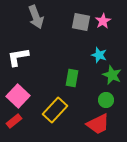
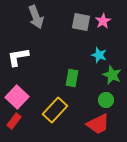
pink square: moved 1 px left, 1 px down
red rectangle: rotated 14 degrees counterclockwise
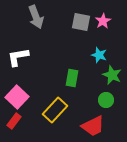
red trapezoid: moved 5 px left, 2 px down
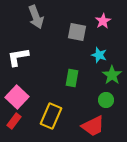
gray square: moved 4 px left, 10 px down
green star: rotated 12 degrees clockwise
yellow rectangle: moved 4 px left, 6 px down; rotated 20 degrees counterclockwise
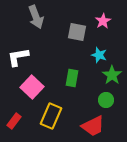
pink square: moved 15 px right, 10 px up
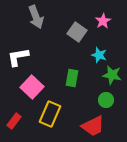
gray square: rotated 24 degrees clockwise
green star: rotated 24 degrees counterclockwise
yellow rectangle: moved 1 px left, 2 px up
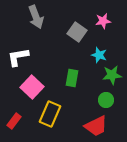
pink star: rotated 21 degrees clockwise
green star: rotated 18 degrees counterclockwise
red trapezoid: moved 3 px right
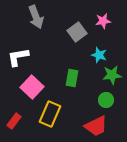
gray square: rotated 18 degrees clockwise
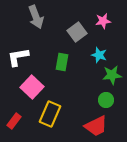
green rectangle: moved 10 px left, 16 px up
